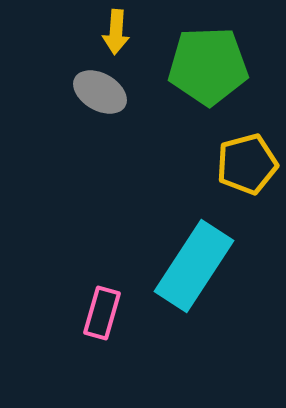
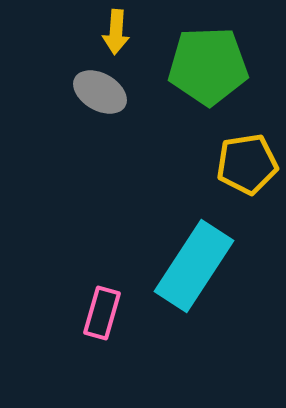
yellow pentagon: rotated 6 degrees clockwise
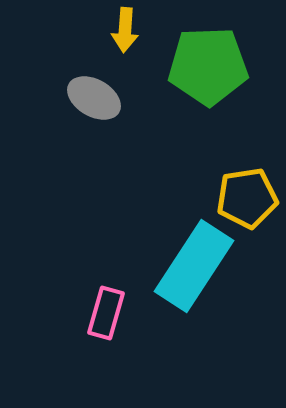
yellow arrow: moved 9 px right, 2 px up
gray ellipse: moved 6 px left, 6 px down
yellow pentagon: moved 34 px down
pink rectangle: moved 4 px right
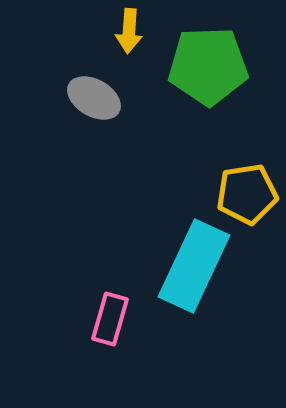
yellow arrow: moved 4 px right, 1 px down
yellow pentagon: moved 4 px up
cyan rectangle: rotated 8 degrees counterclockwise
pink rectangle: moved 4 px right, 6 px down
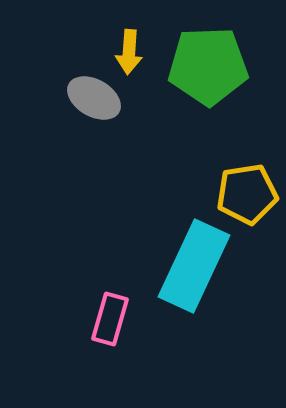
yellow arrow: moved 21 px down
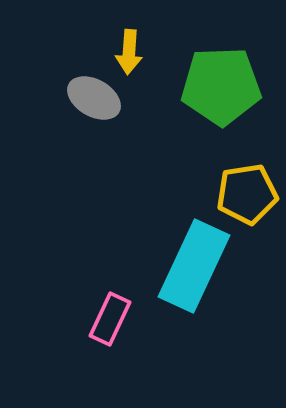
green pentagon: moved 13 px right, 20 px down
pink rectangle: rotated 9 degrees clockwise
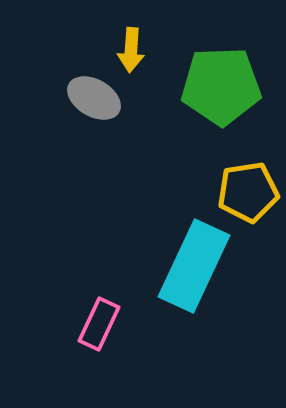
yellow arrow: moved 2 px right, 2 px up
yellow pentagon: moved 1 px right, 2 px up
pink rectangle: moved 11 px left, 5 px down
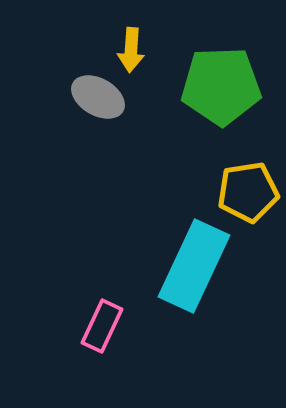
gray ellipse: moved 4 px right, 1 px up
pink rectangle: moved 3 px right, 2 px down
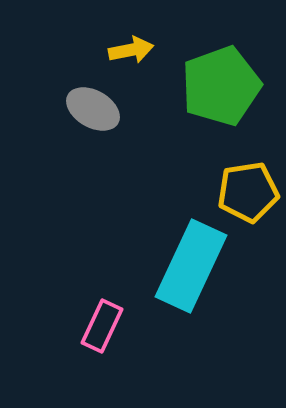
yellow arrow: rotated 105 degrees counterclockwise
green pentagon: rotated 18 degrees counterclockwise
gray ellipse: moved 5 px left, 12 px down
cyan rectangle: moved 3 px left
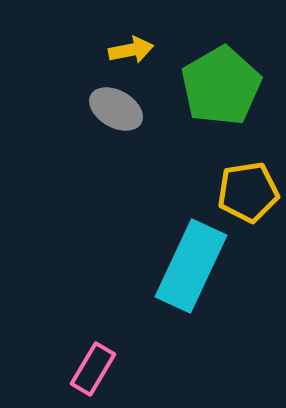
green pentagon: rotated 10 degrees counterclockwise
gray ellipse: moved 23 px right
pink rectangle: moved 9 px left, 43 px down; rotated 6 degrees clockwise
